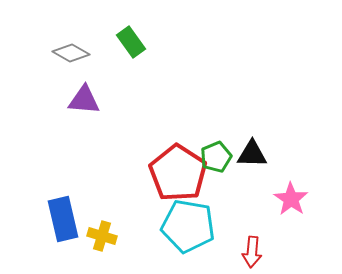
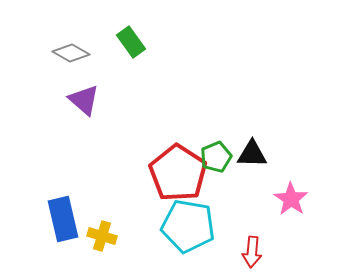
purple triangle: rotated 36 degrees clockwise
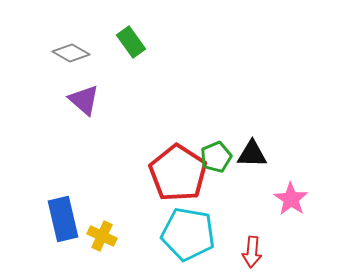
cyan pentagon: moved 8 px down
yellow cross: rotated 8 degrees clockwise
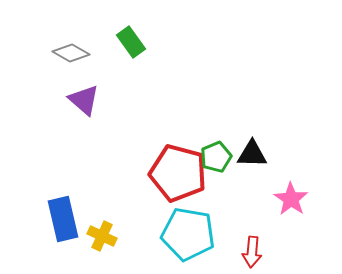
red pentagon: rotated 18 degrees counterclockwise
